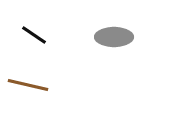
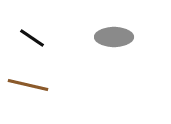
black line: moved 2 px left, 3 px down
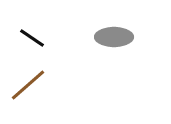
brown line: rotated 54 degrees counterclockwise
